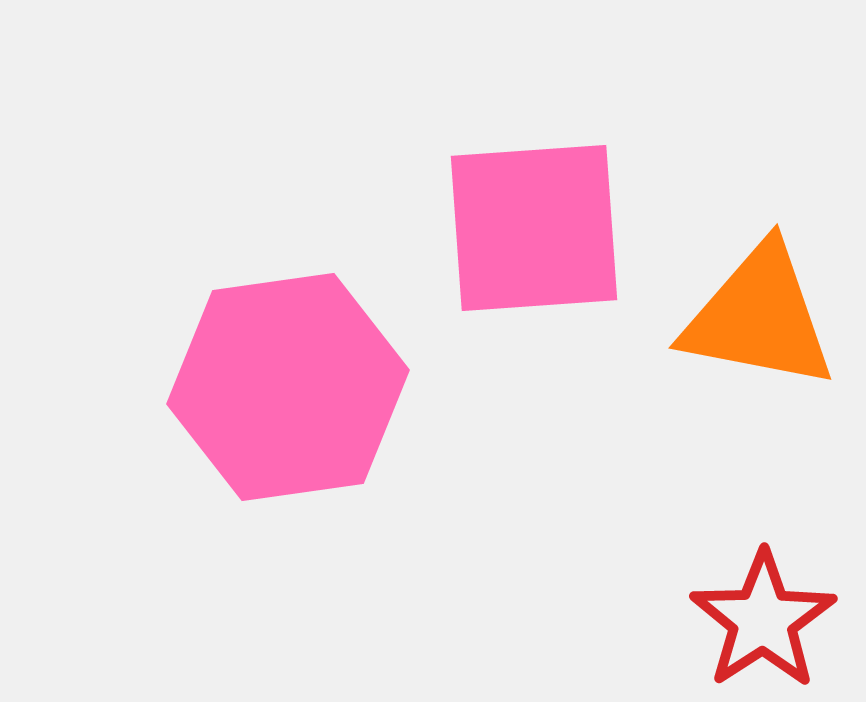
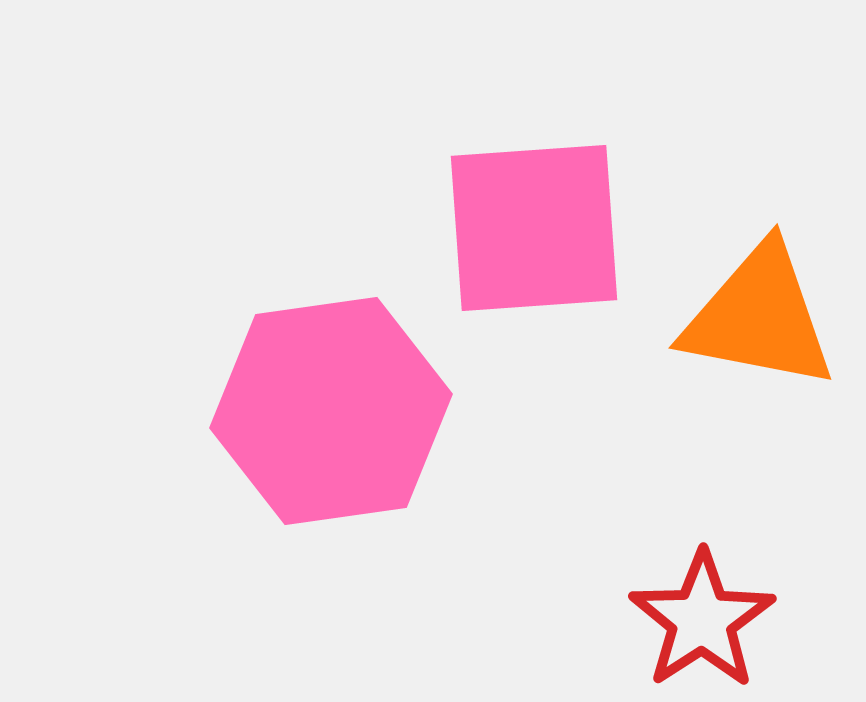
pink hexagon: moved 43 px right, 24 px down
red star: moved 61 px left
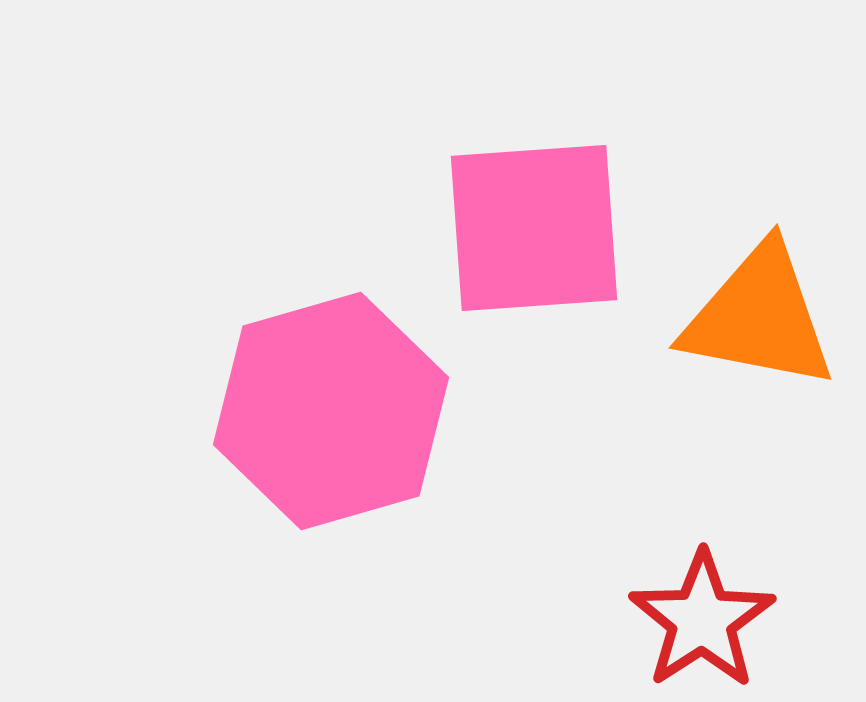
pink hexagon: rotated 8 degrees counterclockwise
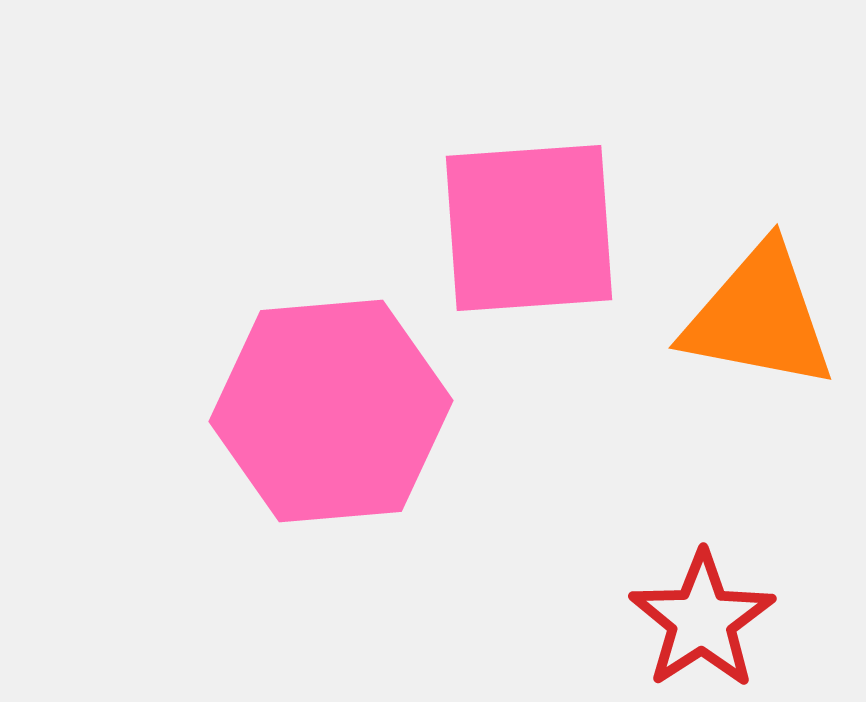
pink square: moved 5 px left
pink hexagon: rotated 11 degrees clockwise
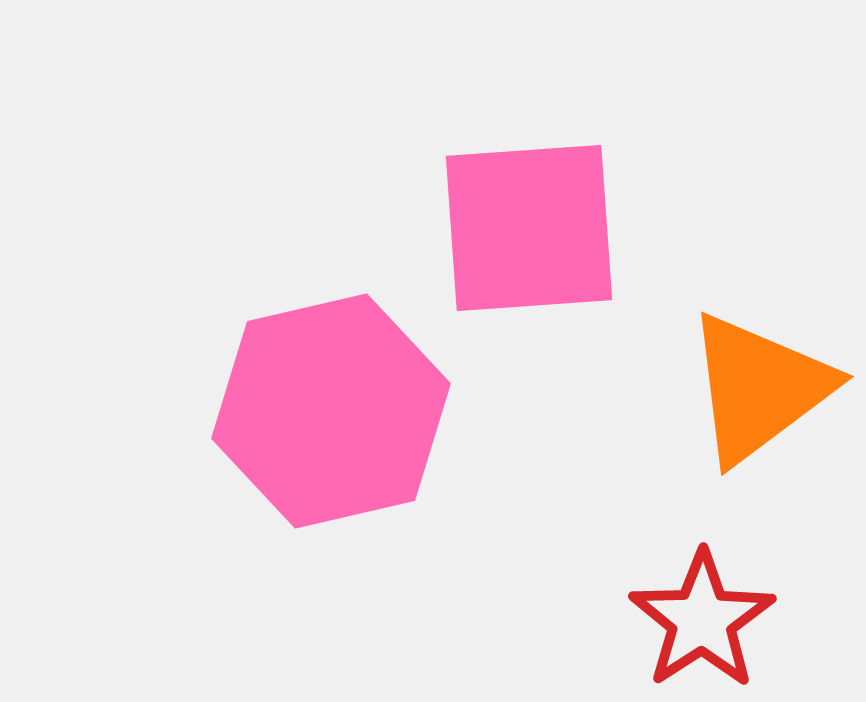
orange triangle: moved 71 px down; rotated 48 degrees counterclockwise
pink hexagon: rotated 8 degrees counterclockwise
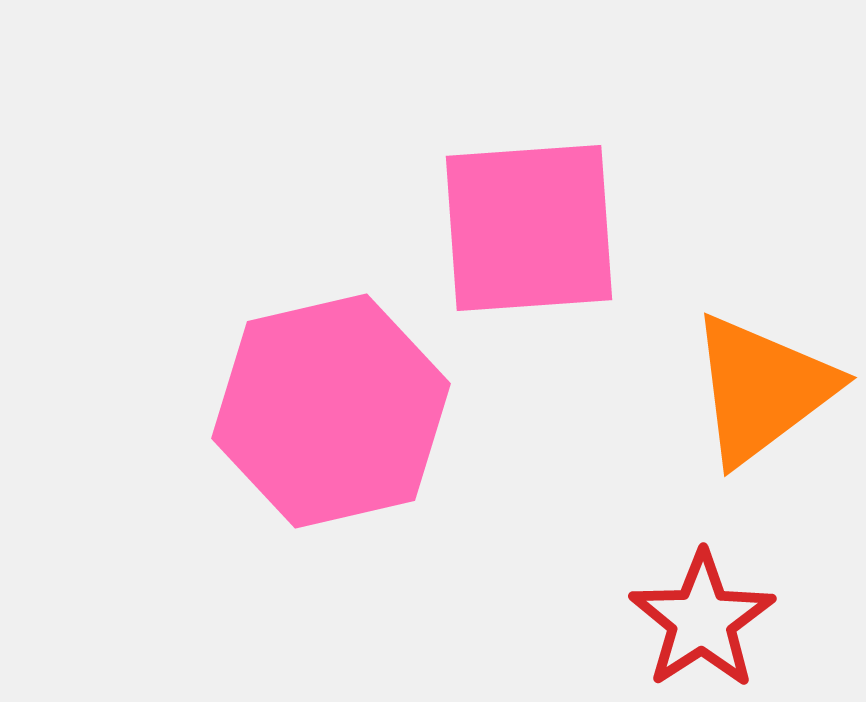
orange triangle: moved 3 px right, 1 px down
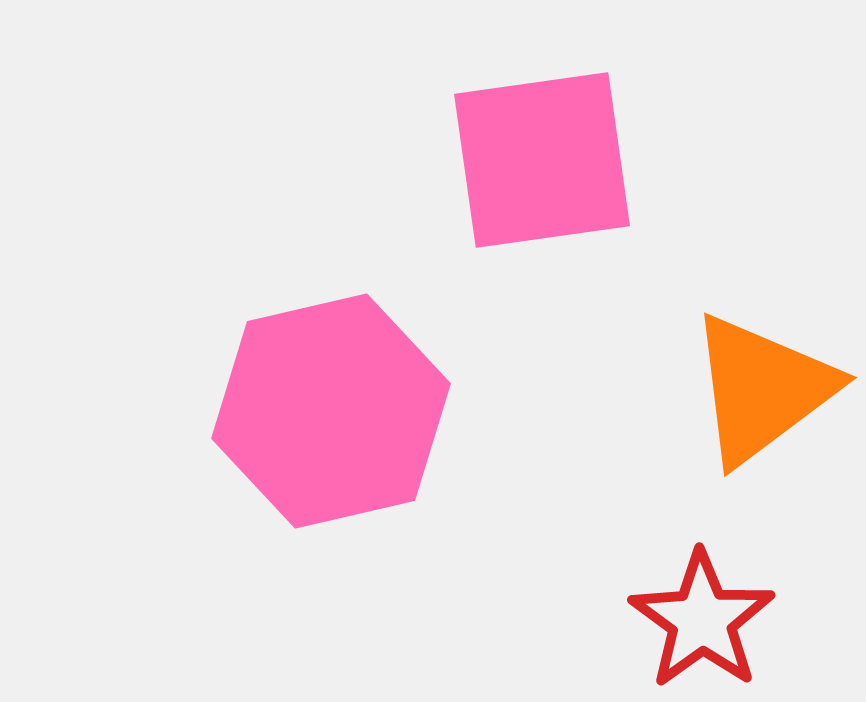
pink square: moved 13 px right, 68 px up; rotated 4 degrees counterclockwise
red star: rotated 3 degrees counterclockwise
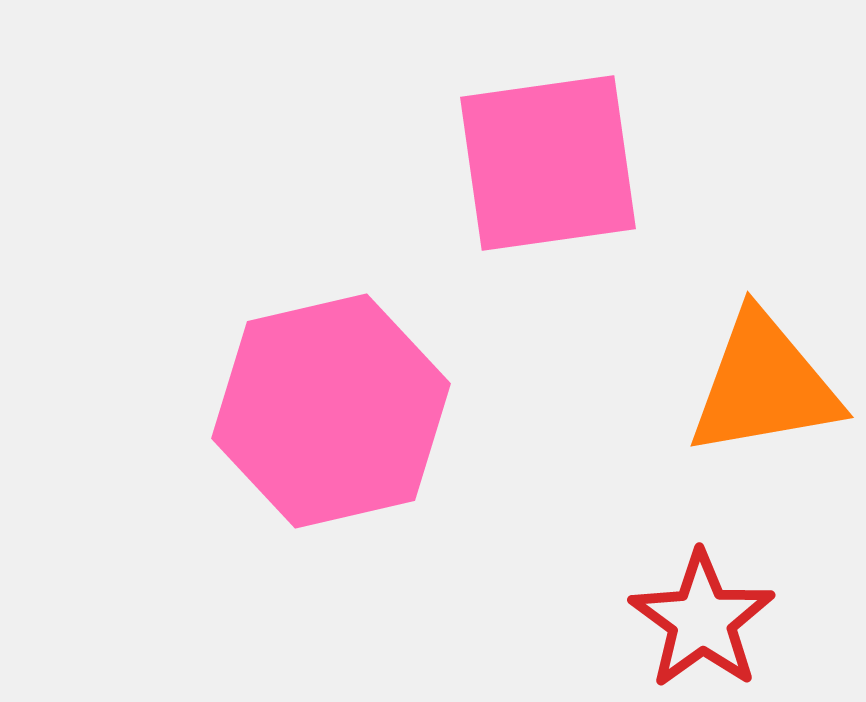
pink square: moved 6 px right, 3 px down
orange triangle: moved 2 px right, 4 px up; rotated 27 degrees clockwise
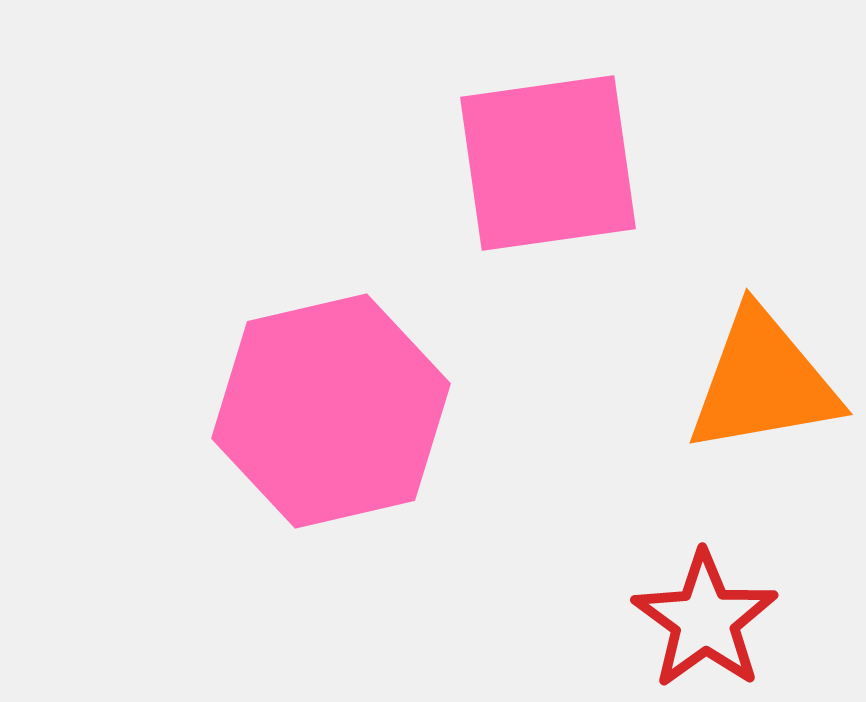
orange triangle: moved 1 px left, 3 px up
red star: moved 3 px right
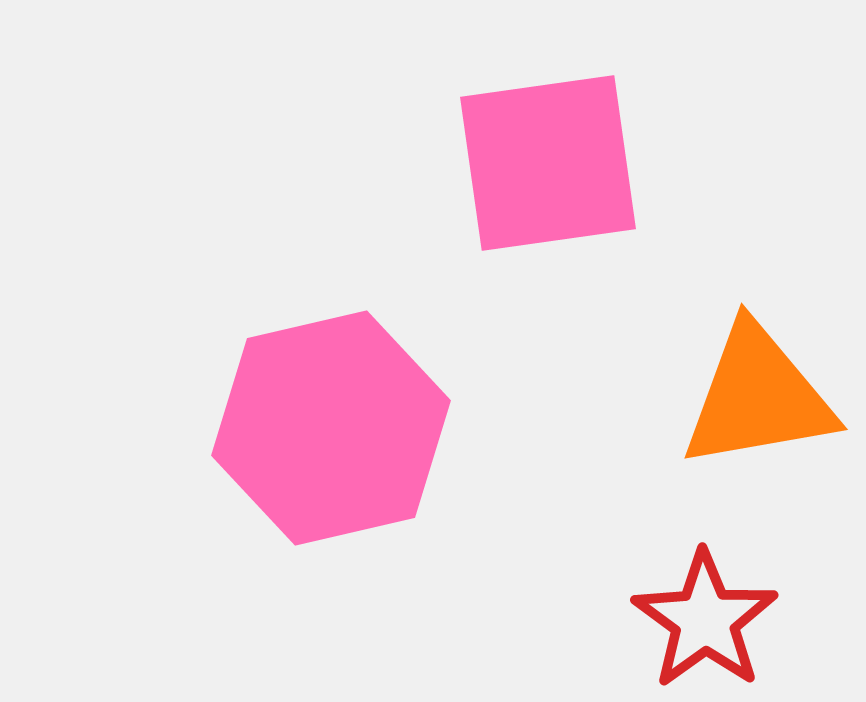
orange triangle: moved 5 px left, 15 px down
pink hexagon: moved 17 px down
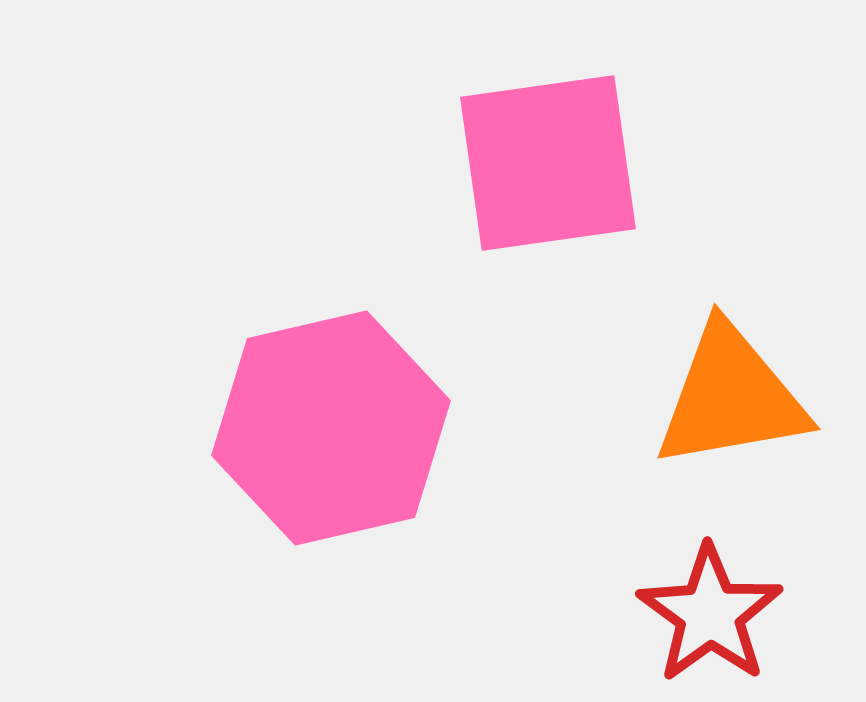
orange triangle: moved 27 px left
red star: moved 5 px right, 6 px up
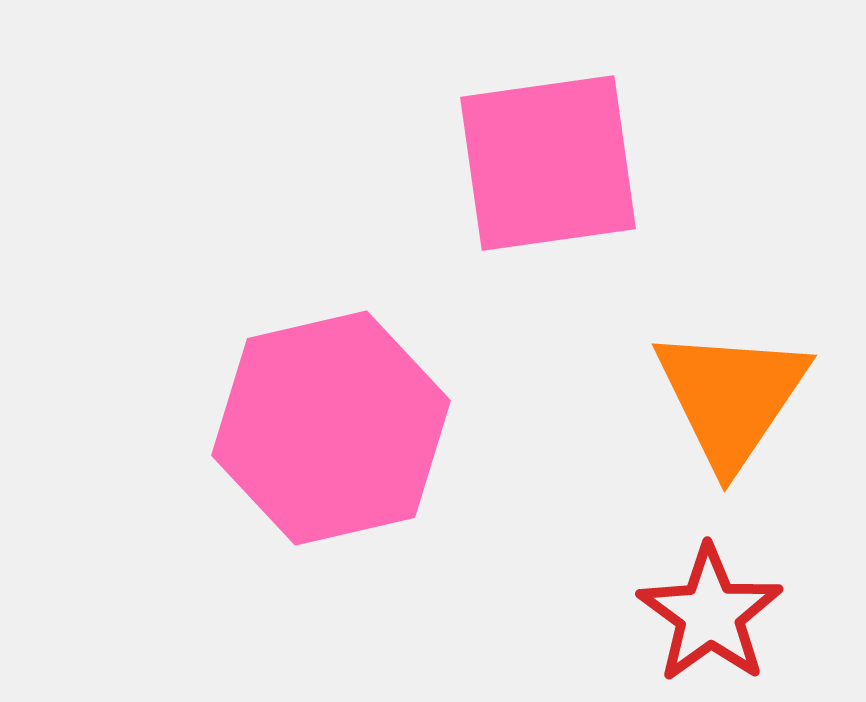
orange triangle: rotated 46 degrees counterclockwise
